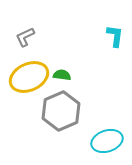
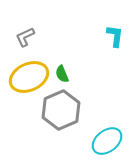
green semicircle: moved 1 px up; rotated 120 degrees counterclockwise
gray hexagon: moved 1 px up
cyan ellipse: rotated 20 degrees counterclockwise
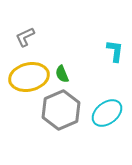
cyan L-shape: moved 15 px down
yellow ellipse: rotated 12 degrees clockwise
cyan ellipse: moved 28 px up
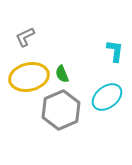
cyan ellipse: moved 16 px up
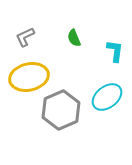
green semicircle: moved 12 px right, 36 px up
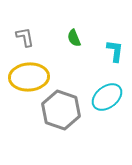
gray L-shape: rotated 105 degrees clockwise
yellow ellipse: rotated 9 degrees clockwise
gray hexagon: rotated 18 degrees counterclockwise
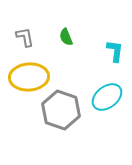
green semicircle: moved 8 px left, 1 px up
